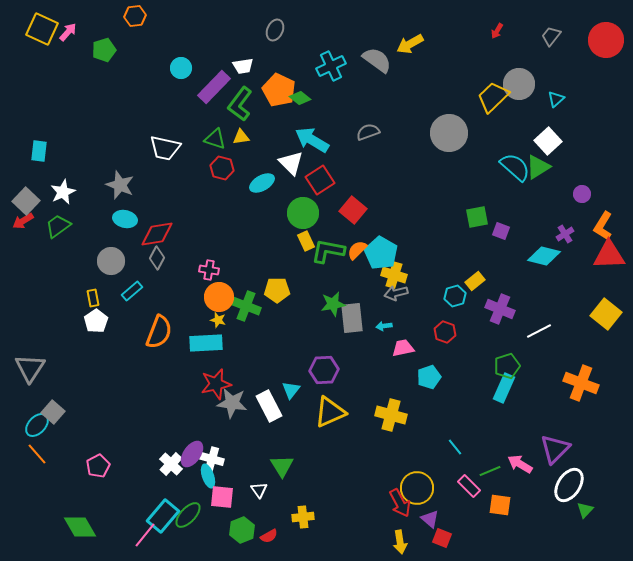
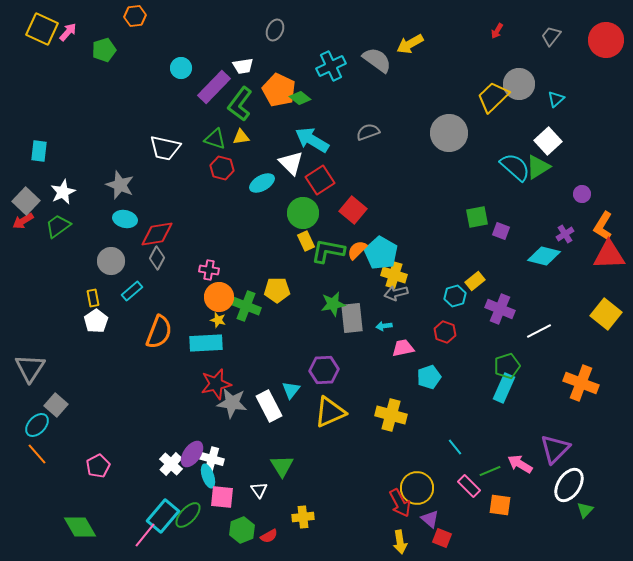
gray square at (53, 412): moved 3 px right, 7 px up
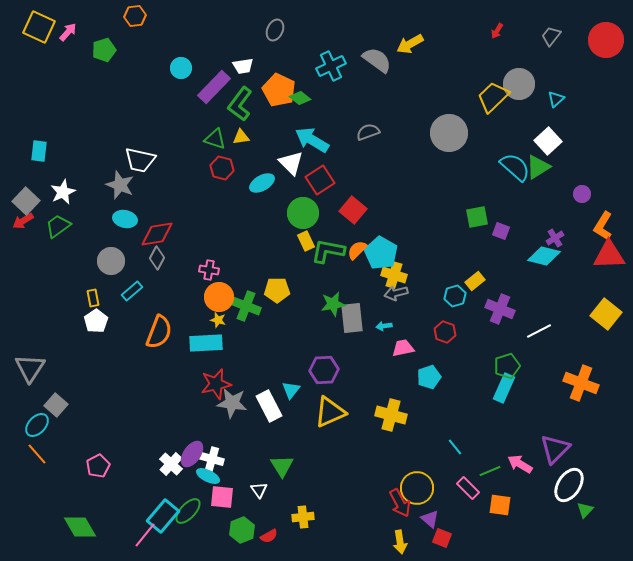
yellow square at (42, 29): moved 3 px left, 2 px up
white trapezoid at (165, 148): moved 25 px left, 12 px down
purple cross at (565, 234): moved 10 px left, 4 px down
cyan ellipse at (208, 476): rotated 45 degrees counterclockwise
pink rectangle at (469, 486): moved 1 px left, 2 px down
green ellipse at (188, 515): moved 4 px up
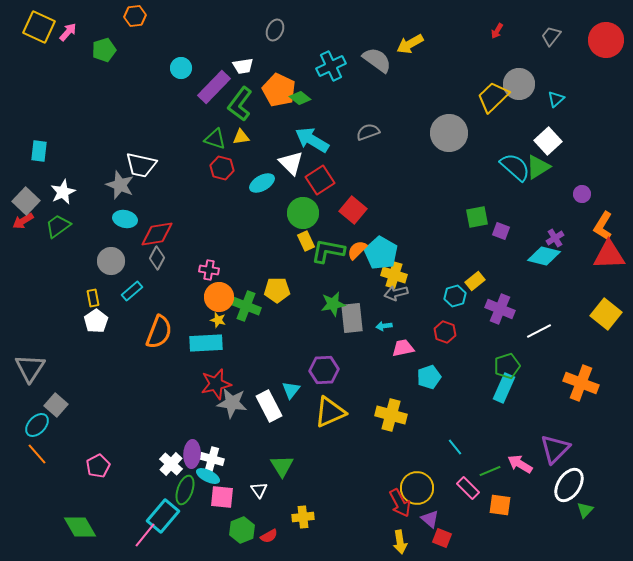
white trapezoid at (140, 160): moved 1 px right, 5 px down
purple ellipse at (192, 454): rotated 32 degrees counterclockwise
green ellipse at (188, 511): moved 3 px left, 21 px up; rotated 24 degrees counterclockwise
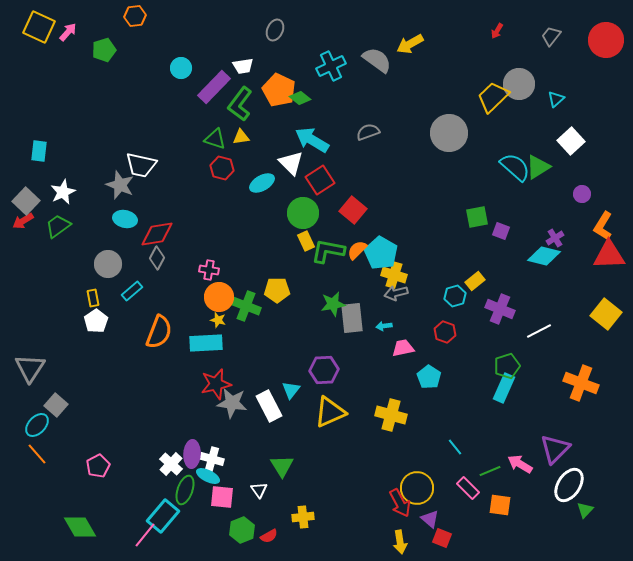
white square at (548, 141): moved 23 px right
gray circle at (111, 261): moved 3 px left, 3 px down
cyan pentagon at (429, 377): rotated 20 degrees counterclockwise
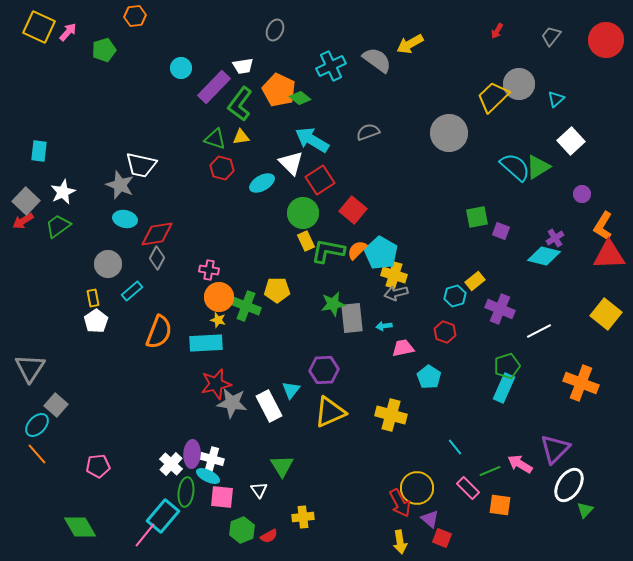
pink pentagon at (98, 466): rotated 20 degrees clockwise
green ellipse at (185, 490): moved 1 px right, 2 px down; rotated 12 degrees counterclockwise
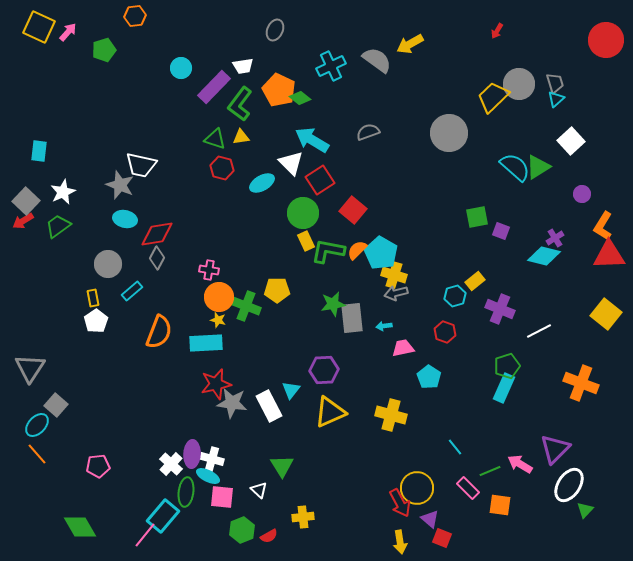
gray trapezoid at (551, 36): moved 4 px right, 47 px down; rotated 125 degrees clockwise
white triangle at (259, 490): rotated 12 degrees counterclockwise
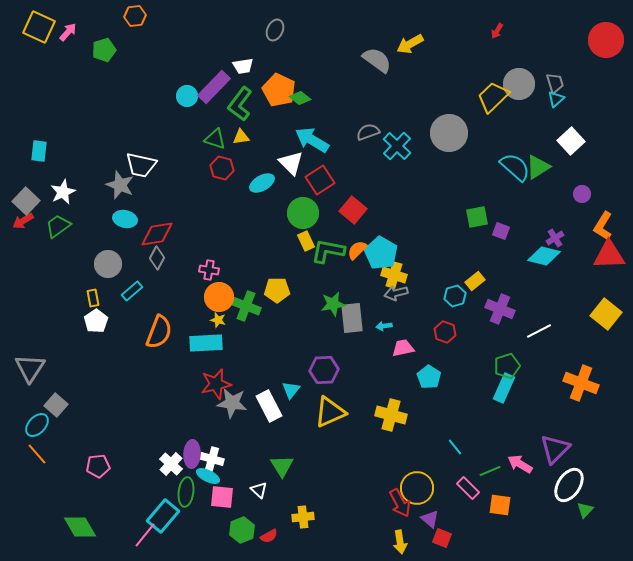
cyan cross at (331, 66): moved 66 px right, 80 px down; rotated 20 degrees counterclockwise
cyan circle at (181, 68): moved 6 px right, 28 px down
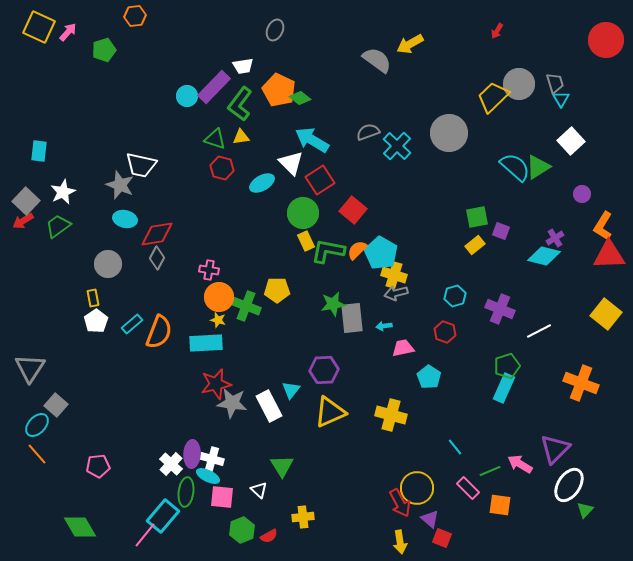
cyan triangle at (556, 99): moved 5 px right; rotated 18 degrees counterclockwise
yellow rectangle at (475, 281): moved 36 px up
cyan rectangle at (132, 291): moved 33 px down
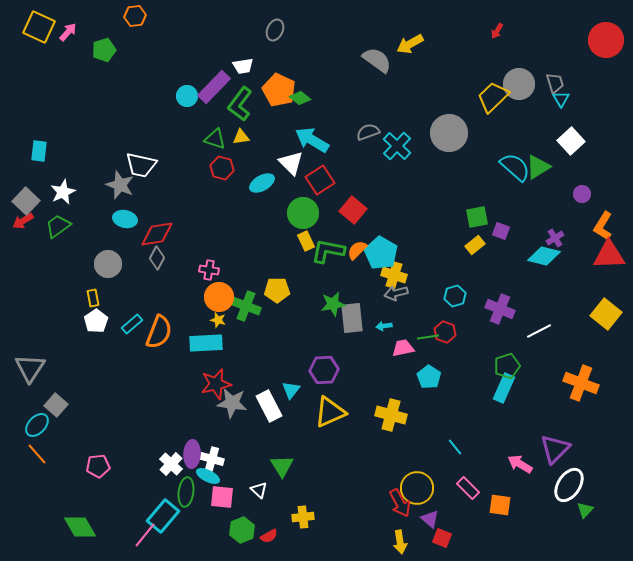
green line at (490, 471): moved 62 px left, 134 px up; rotated 15 degrees clockwise
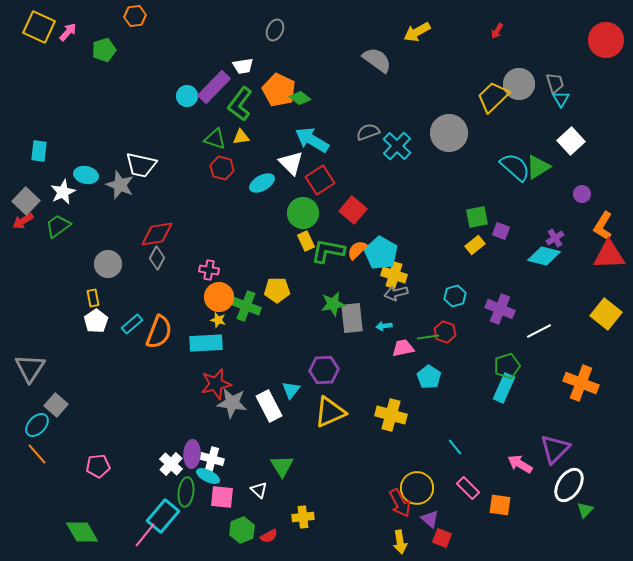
yellow arrow at (410, 44): moved 7 px right, 12 px up
cyan ellipse at (125, 219): moved 39 px left, 44 px up
green diamond at (80, 527): moved 2 px right, 5 px down
